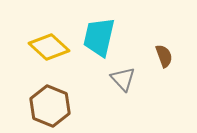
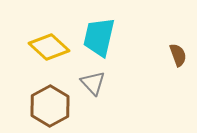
brown semicircle: moved 14 px right, 1 px up
gray triangle: moved 30 px left, 4 px down
brown hexagon: rotated 9 degrees clockwise
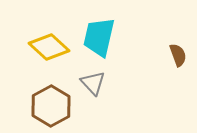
brown hexagon: moved 1 px right
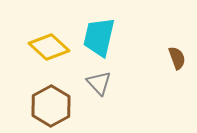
brown semicircle: moved 1 px left, 3 px down
gray triangle: moved 6 px right
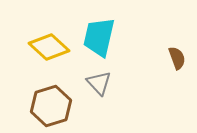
brown hexagon: rotated 12 degrees clockwise
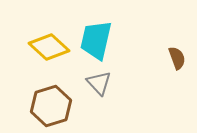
cyan trapezoid: moved 3 px left, 3 px down
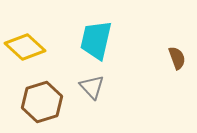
yellow diamond: moved 24 px left
gray triangle: moved 7 px left, 4 px down
brown hexagon: moved 9 px left, 4 px up
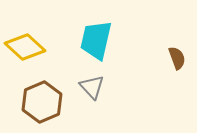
brown hexagon: rotated 6 degrees counterclockwise
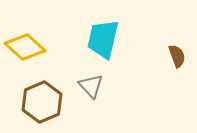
cyan trapezoid: moved 7 px right, 1 px up
brown semicircle: moved 2 px up
gray triangle: moved 1 px left, 1 px up
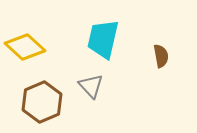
brown semicircle: moved 16 px left; rotated 10 degrees clockwise
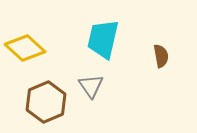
yellow diamond: moved 1 px down
gray triangle: rotated 8 degrees clockwise
brown hexagon: moved 4 px right
